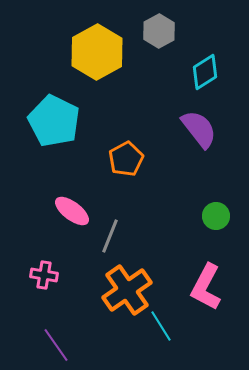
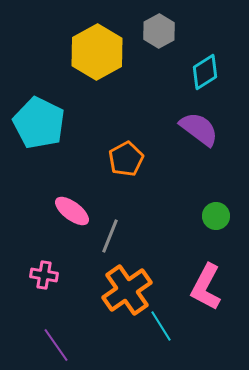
cyan pentagon: moved 15 px left, 2 px down
purple semicircle: rotated 15 degrees counterclockwise
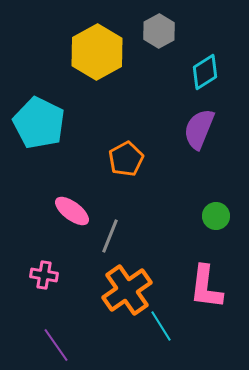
purple semicircle: rotated 105 degrees counterclockwise
pink L-shape: rotated 21 degrees counterclockwise
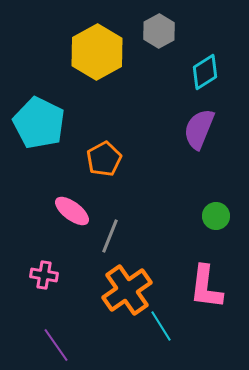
orange pentagon: moved 22 px left
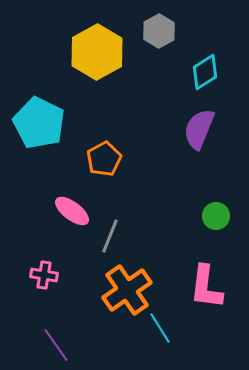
cyan line: moved 1 px left, 2 px down
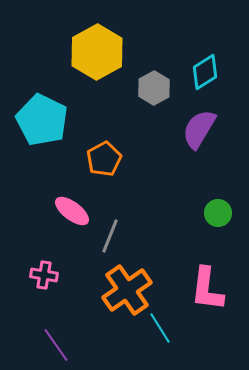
gray hexagon: moved 5 px left, 57 px down
cyan pentagon: moved 3 px right, 3 px up
purple semicircle: rotated 9 degrees clockwise
green circle: moved 2 px right, 3 px up
pink L-shape: moved 1 px right, 2 px down
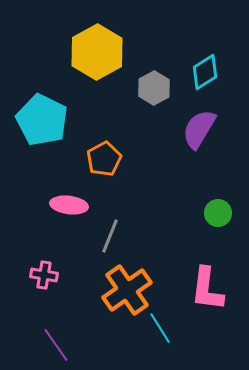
pink ellipse: moved 3 px left, 6 px up; rotated 30 degrees counterclockwise
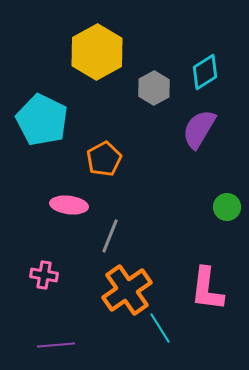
green circle: moved 9 px right, 6 px up
purple line: rotated 60 degrees counterclockwise
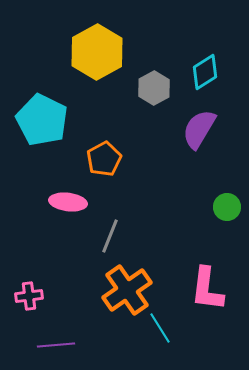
pink ellipse: moved 1 px left, 3 px up
pink cross: moved 15 px left, 21 px down; rotated 16 degrees counterclockwise
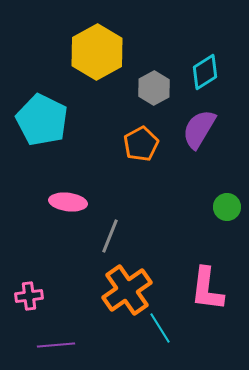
orange pentagon: moved 37 px right, 15 px up
